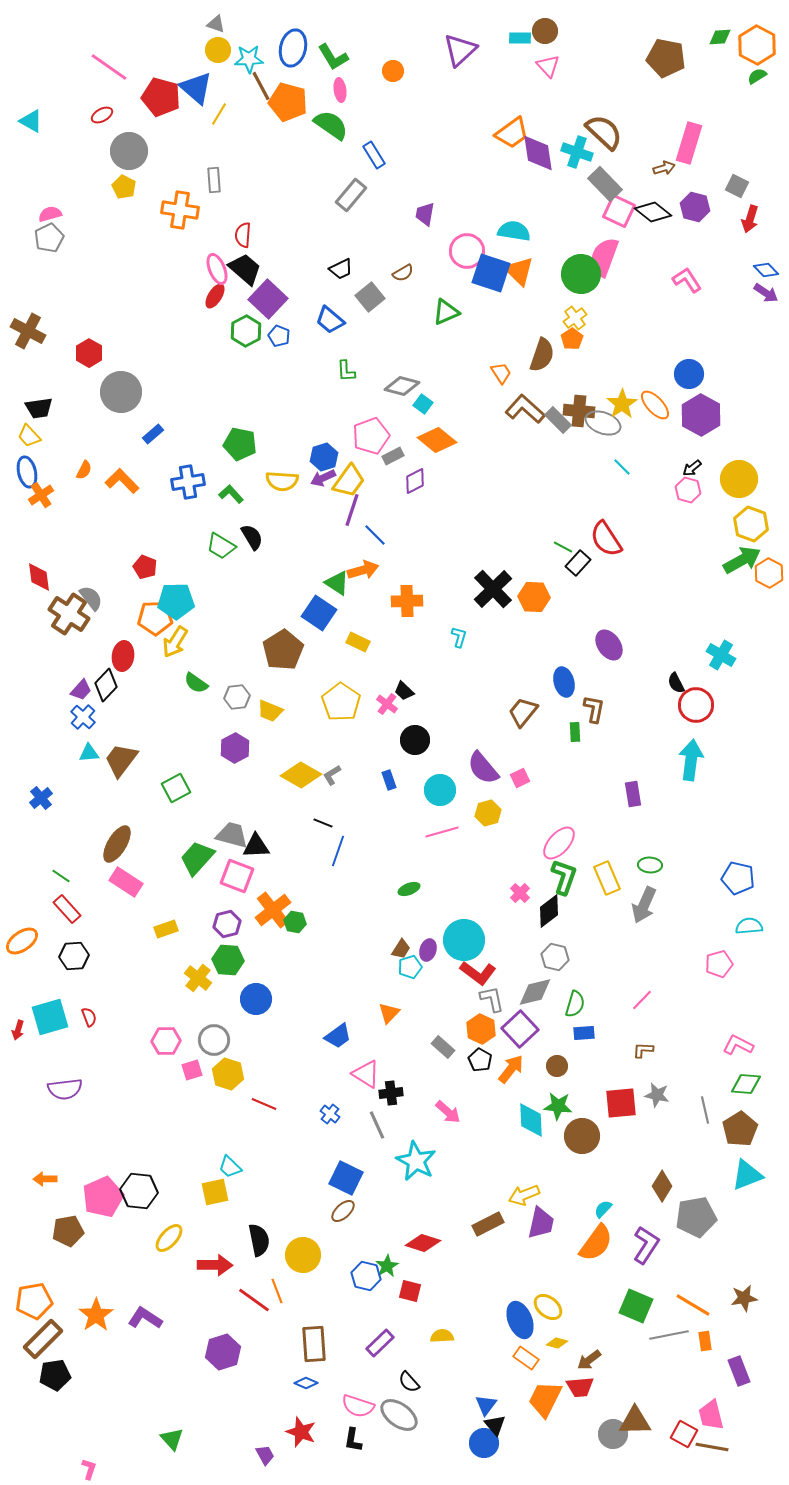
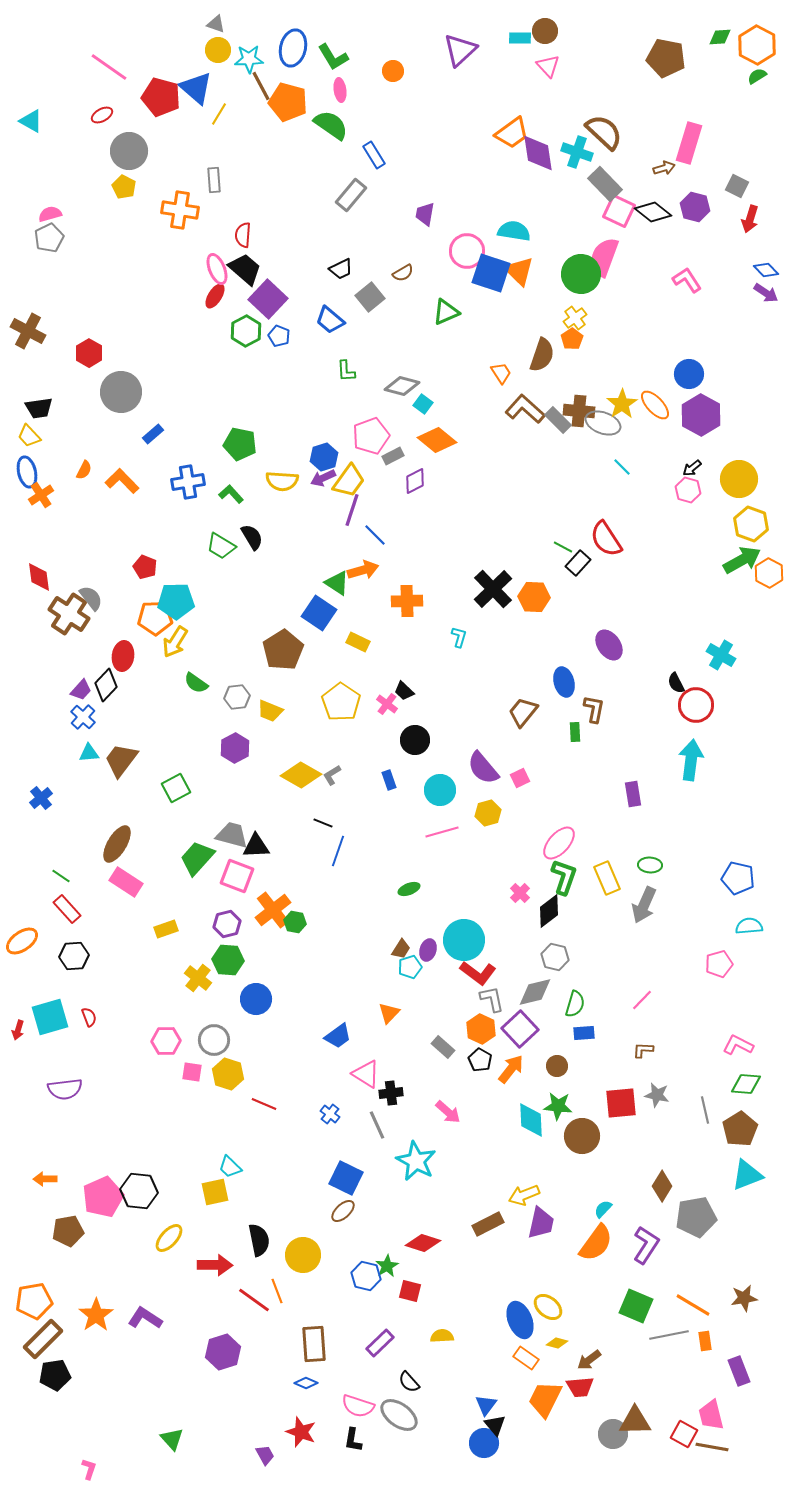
pink square at (192, 1070): moved 2 px down; rotated 25 degrees clockwise
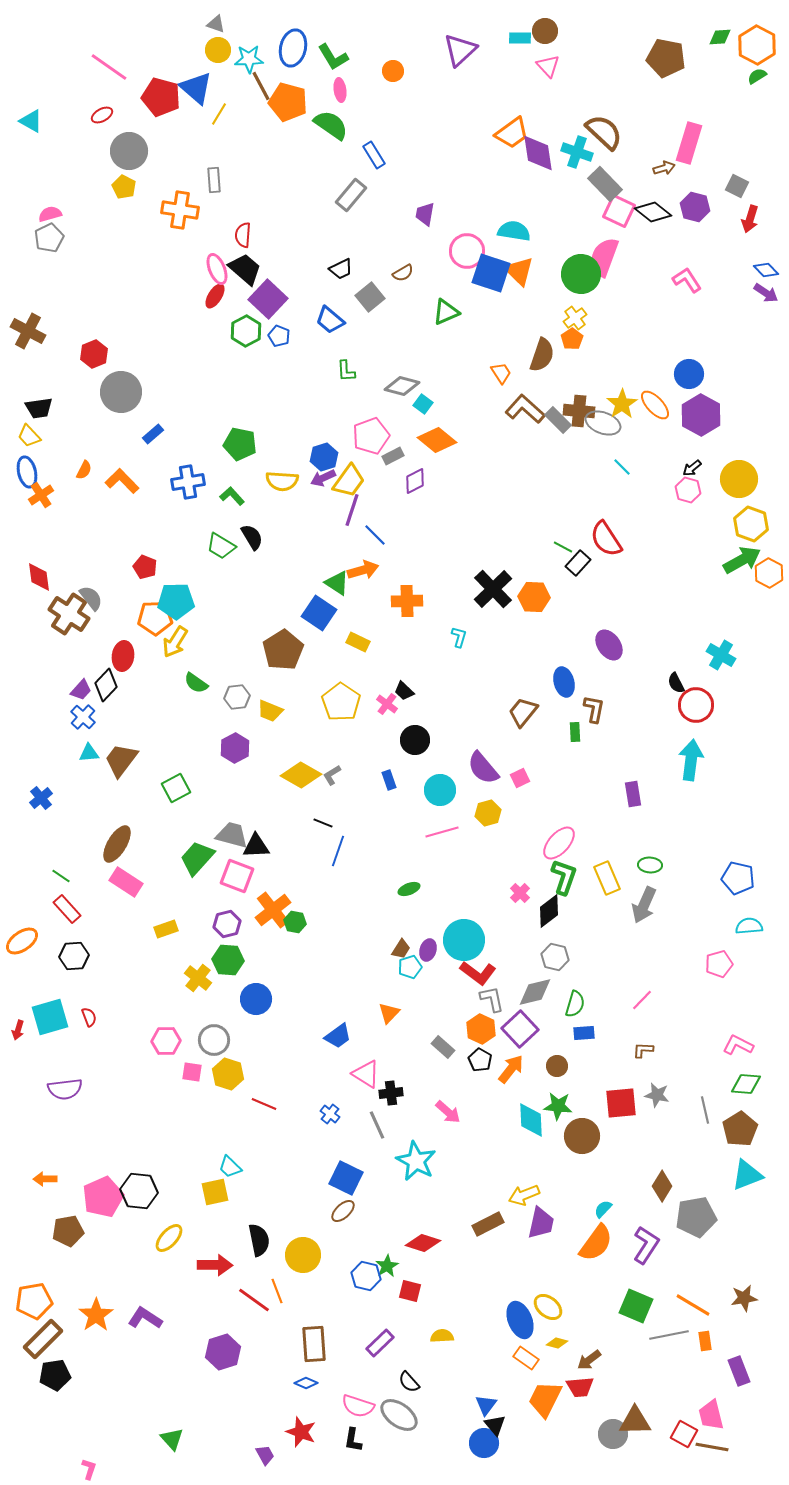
red hexagon at (89, 353): moved 5 px right, 1 px down; rotated 8 degrees clockwise
green L-shape at (231, 494): moved 1 px right, 2 px down
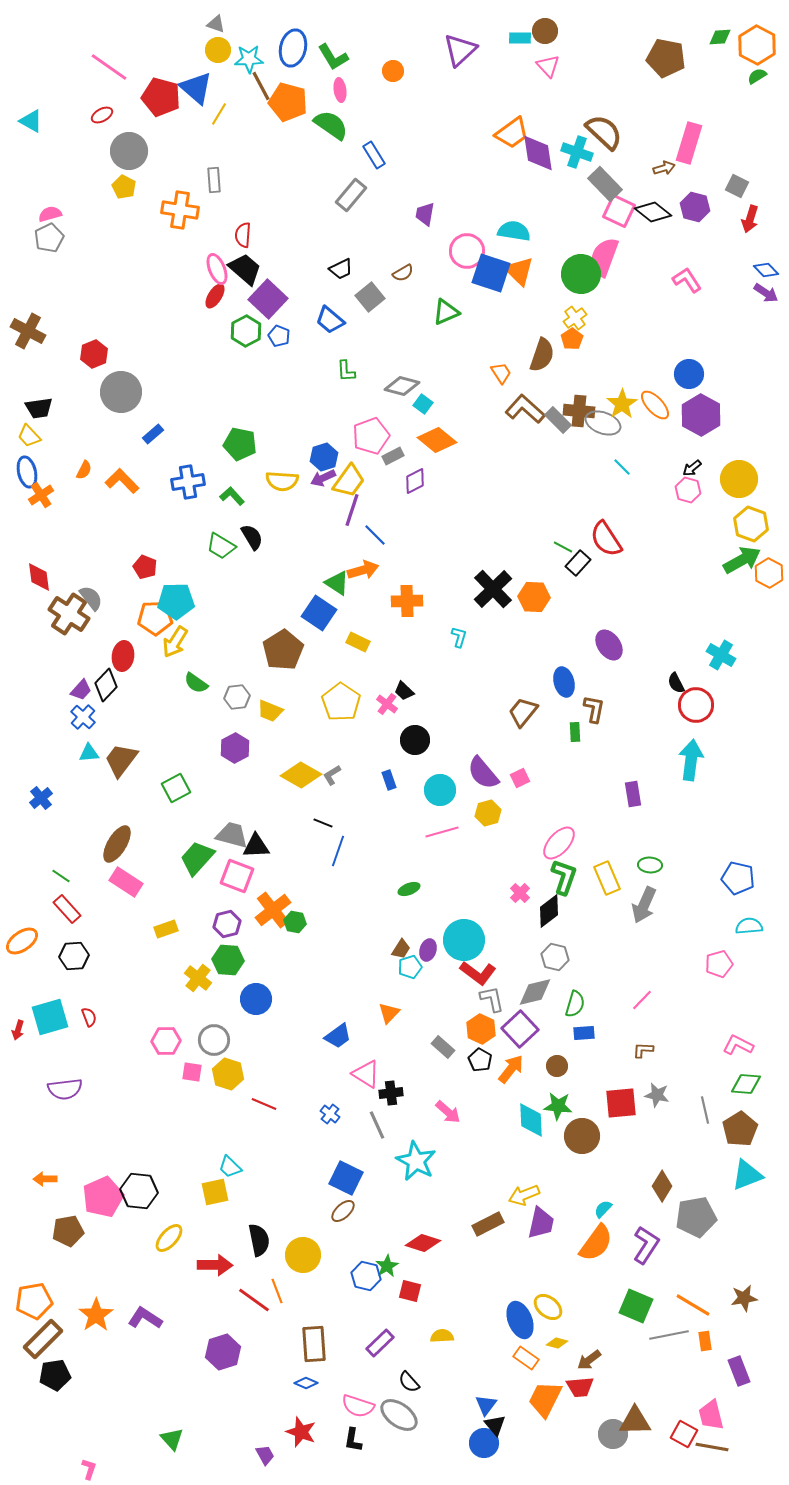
purple semicircle at (483, 768): moved 5 px down
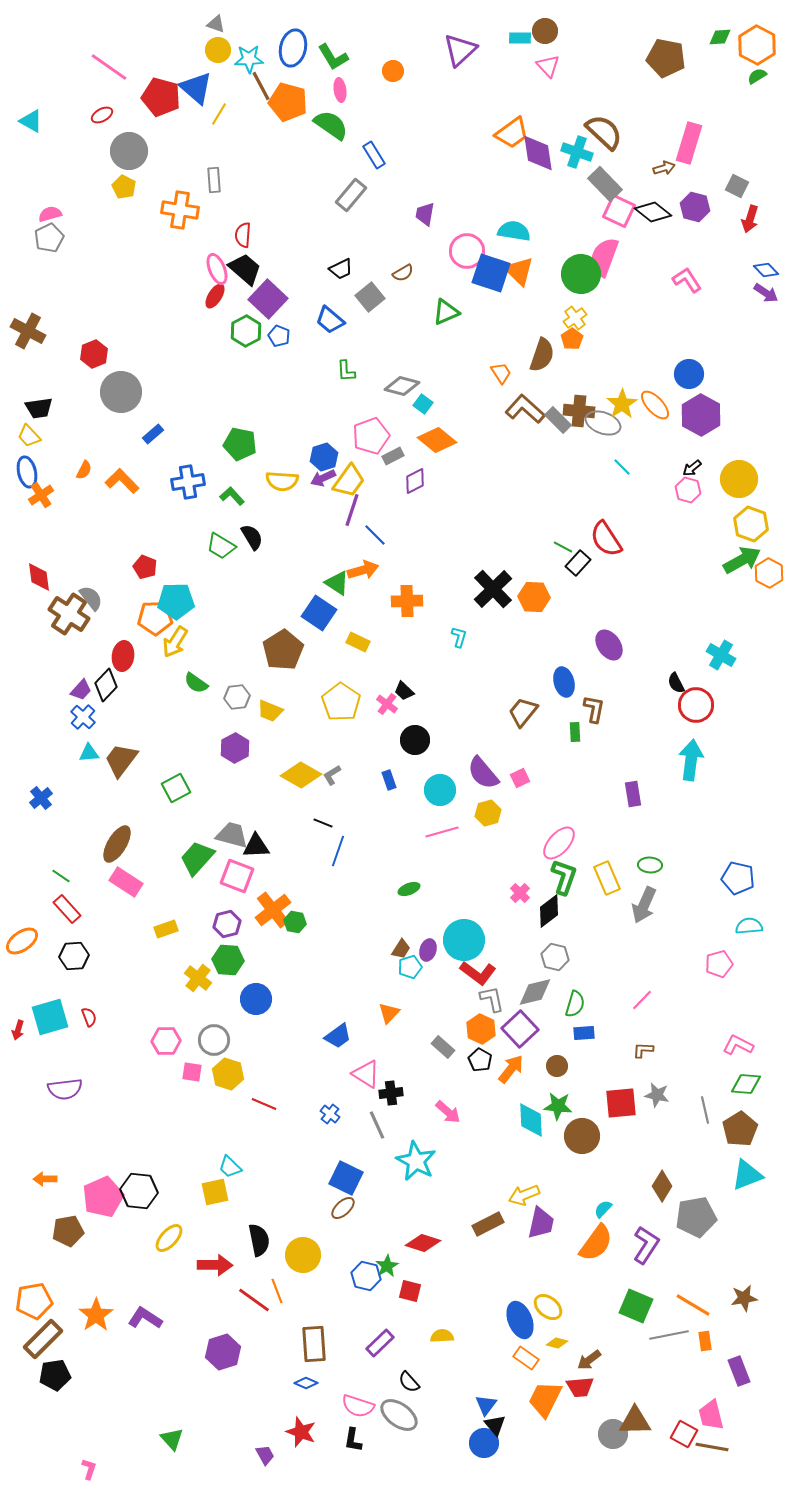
brown ellipse at (343, 1211): moved 3 px up
